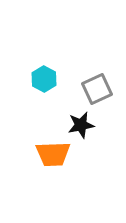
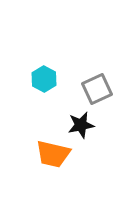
orange trapezoid: rotated 15 degrees clockwise
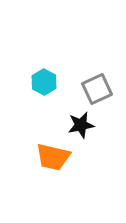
cyan hexagon: moved 3 px down
orange trapezoid: moved 3 px down
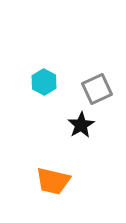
black star: rotated 20 degrees counterclockwise
orange trapezoid: moved 24 px down
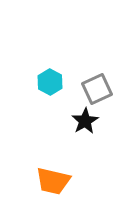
cyan hexagon: moved 6 px right
black star: moved 4 px right, 4 px up
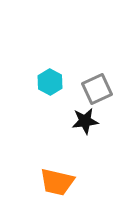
black star: rotated 24 degrees clockwise
orange trapezoid: moved 4 px right, 1 px down
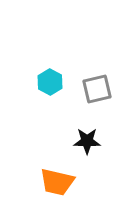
gray square: rotated 12 degrees clockwise
black star: moved 2 px right, 20 px down; rotated 8 degrees clockwise
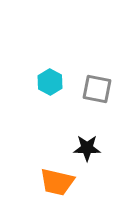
gray square: rotated 24 degrees clockwise
black star: moved 7 px down
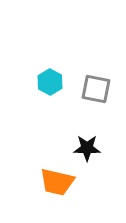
gray square: moved 1 px left
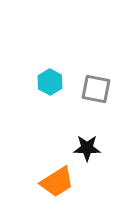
orange trapezoid: rotated 45 degrees counterclockwise
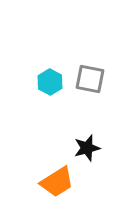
gray square: moved 6 px left, 10 px up
black star: rotated 16 degrees counterclockwise
